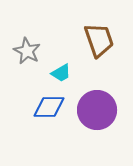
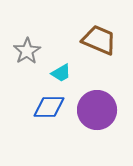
brown trapezoid: rotated 48 degrees counterclockwise
gray star: rotated 12 degrees clockwise
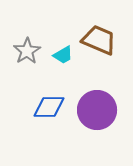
cyan trapezoid: moved 2 px right, 18 px up
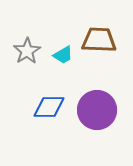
brown trapezoid: rotated 21 degrees counterclockwise
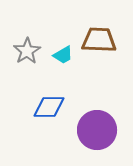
purple circle: moved 20 px down
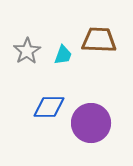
cyan trapezoid: rotated 40 degrees counterclockwise
purple circle: moved 6 px left, 7 px up
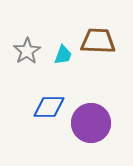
brown trapezoid: moved 1 px left, 1 px down
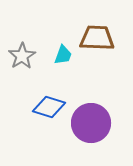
brown trapezoid: moved 1 px left, 3 px up
gray star: moved 5 px left, 5 px down
blue diamond: rotated 16 degrees clockwise
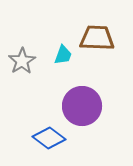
gray star: moved 5 px down
blue diamond: moved 31 px down; rotated 20 degrees clockwise
purple circle: moved 9 px left, 17 px up
